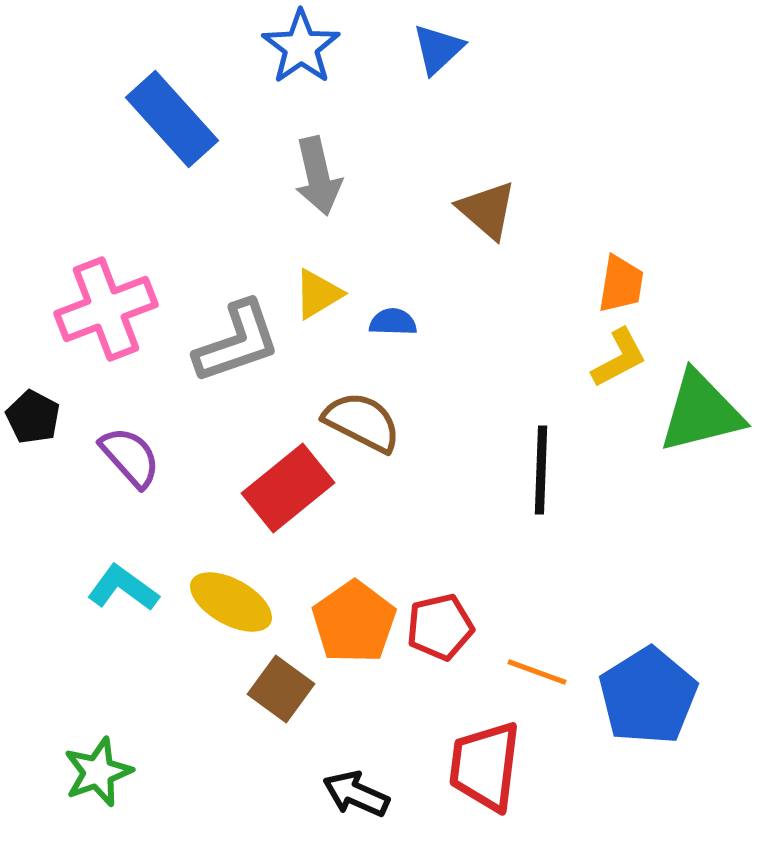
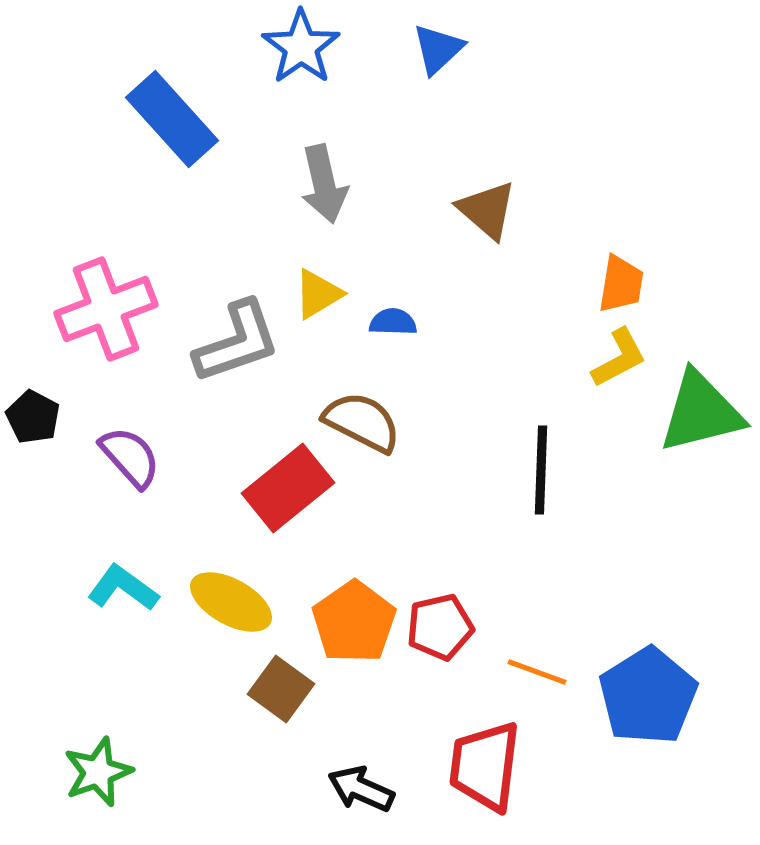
gray arrow: moved 6 px right, 8 px down
black arrow: moved 5 px right, 5 px up
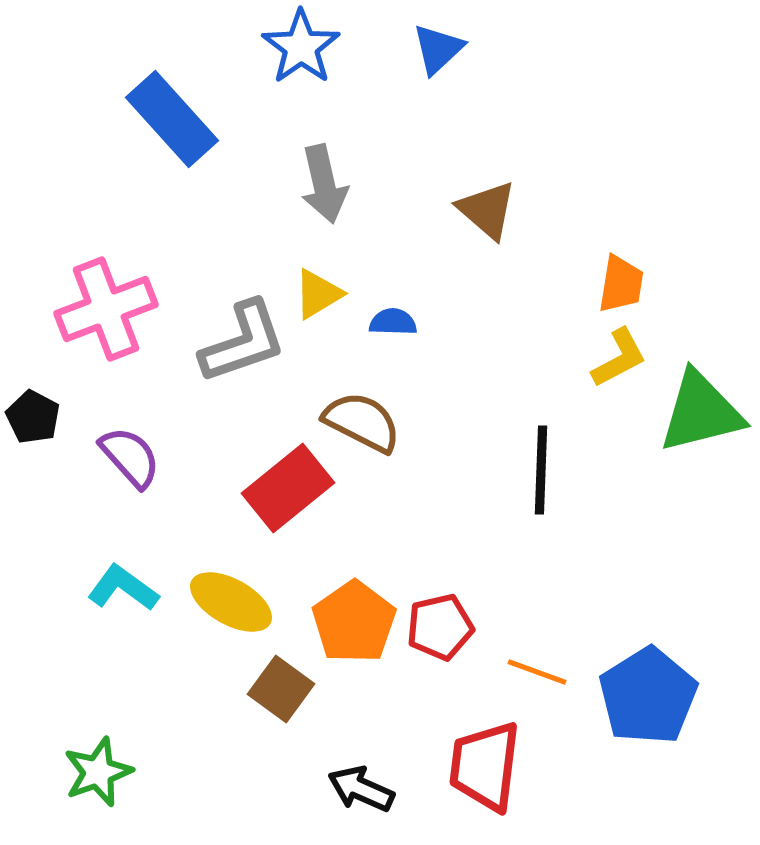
gray L-shape: moved 6 px right
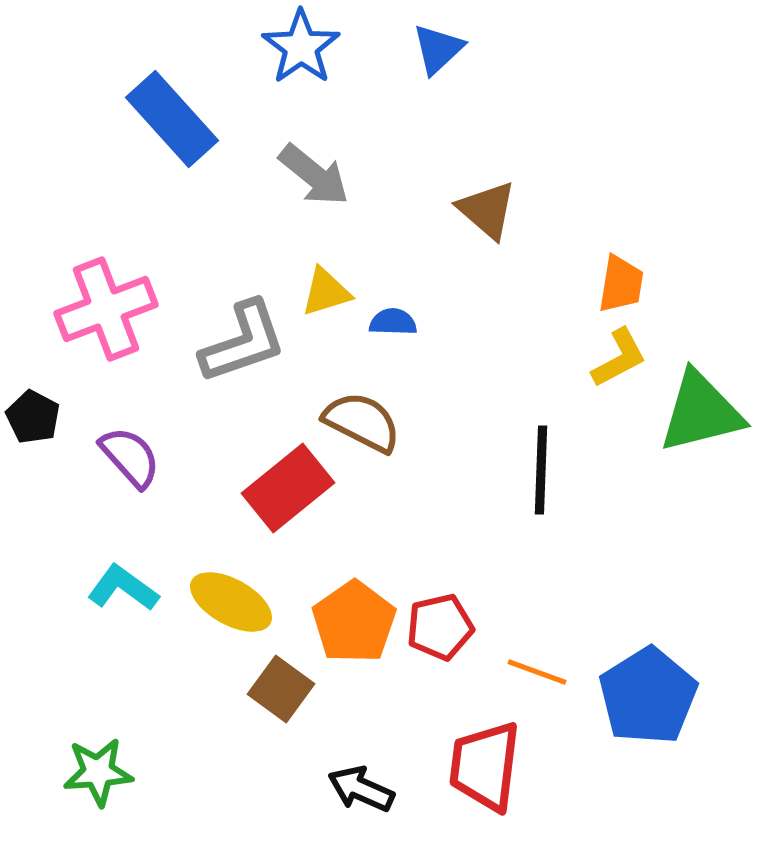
gray arrow: moved 10 px left, 9 px up; rotated 38 degrees counterclockwise
yellow triangle: moved 8 px right, 2 px up; rotated 14 degrees clockwise
green star: rotated 16 degrees clockwise
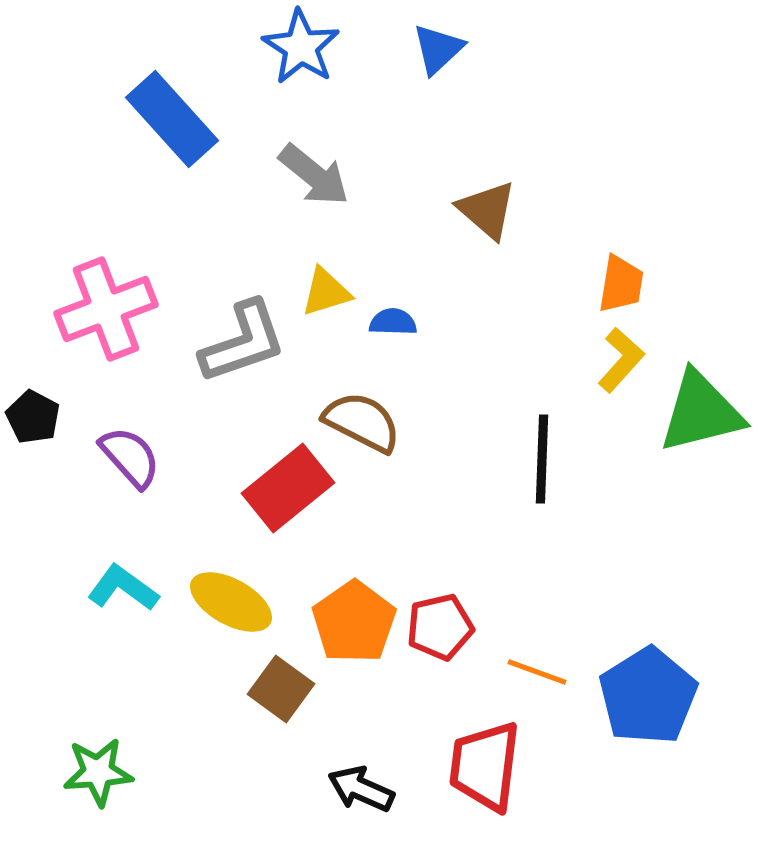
blue star: rotated 4 degrees counterclockwise
yellow L-shape: moved 2 px right, 2 px down; rotated 20 degrees counterclockwise
black line: moved 1 px right, 11 px up
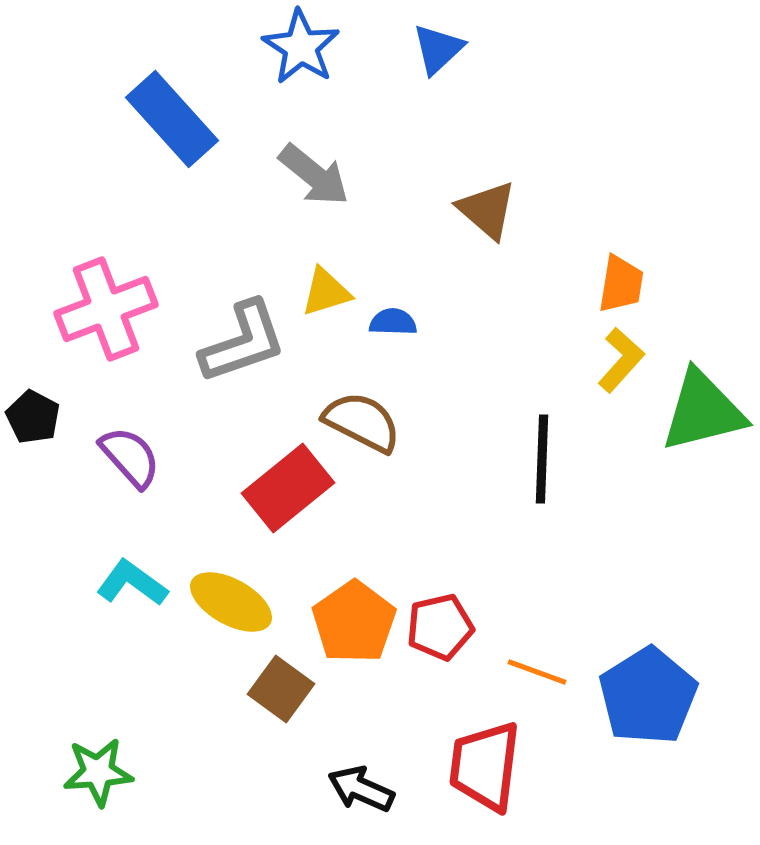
green triangle: moved 2 px right, 1 px up
cyan L-shape: moved 9 px right, 5 px up
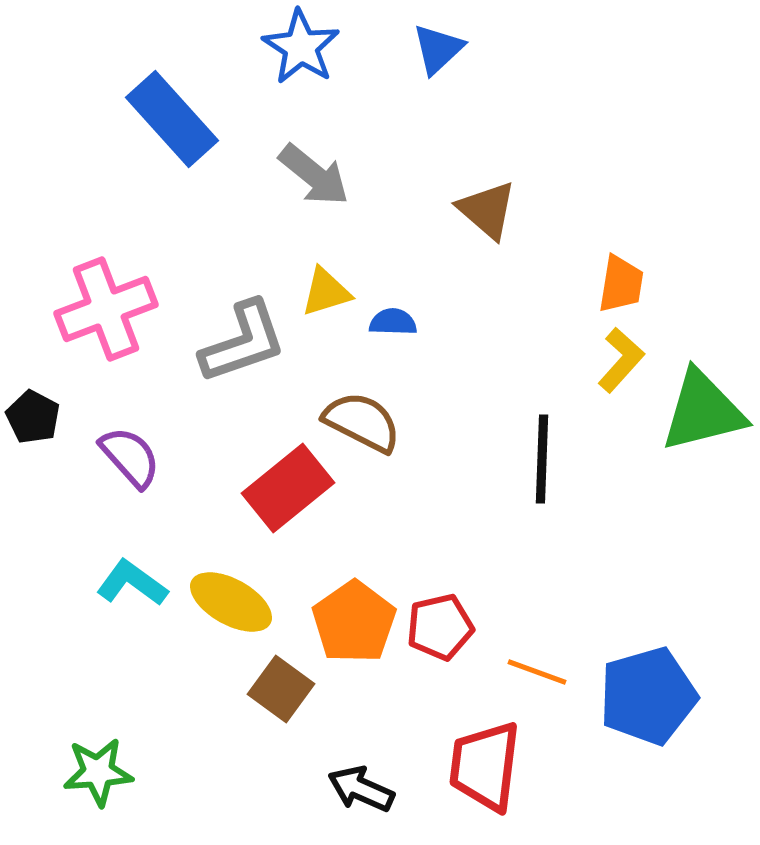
blue pentagon: rotated 16 degrees clockwise
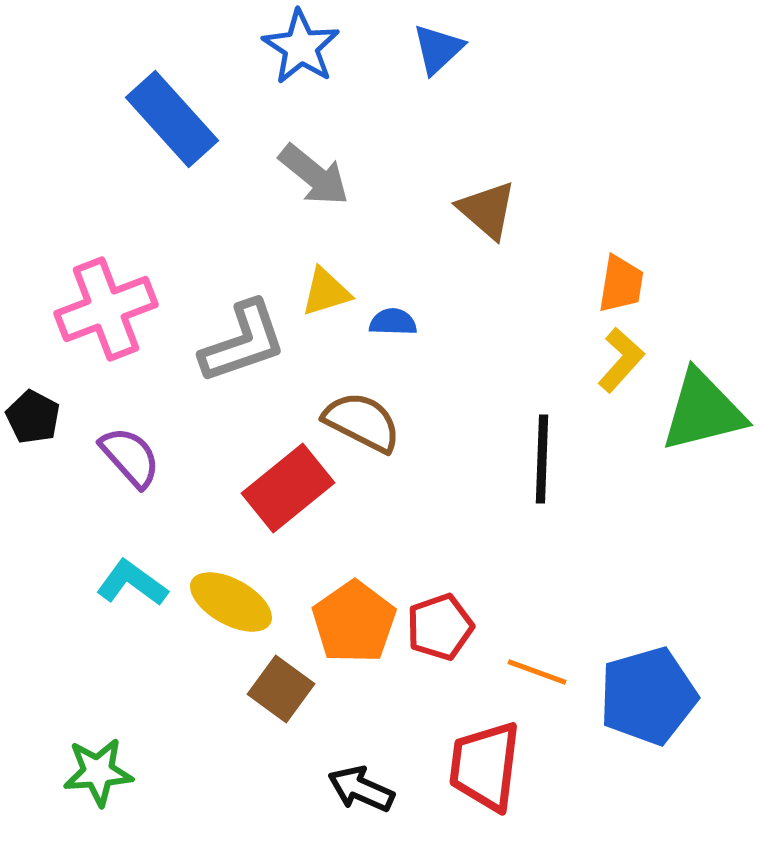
red pentagon: rotated 6 degrees counterclockwise
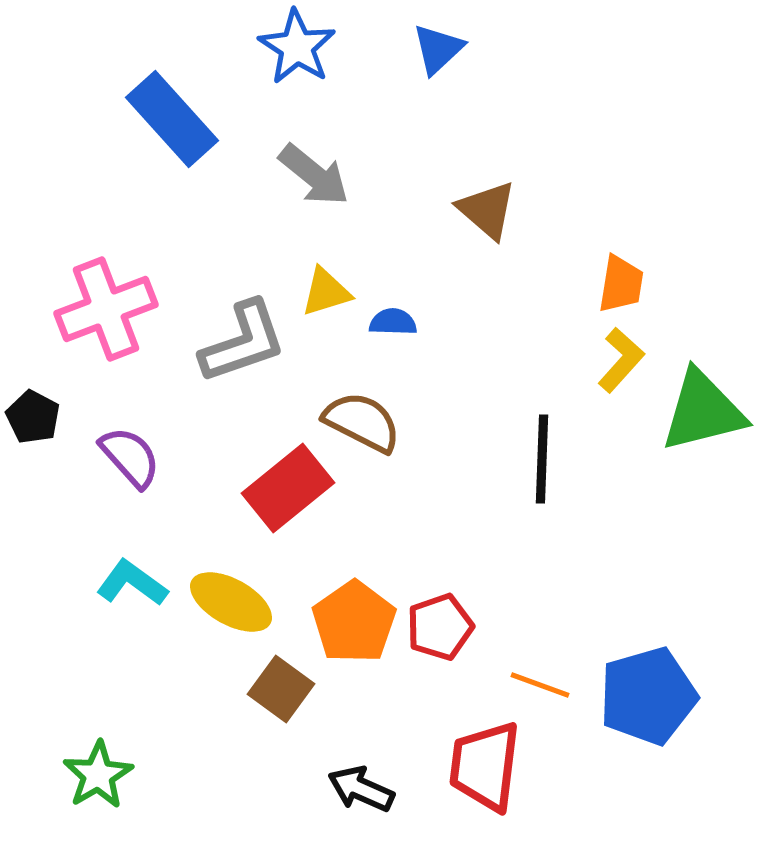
blue star: moved 4 px left
orange line: moved 3 px right, 13 px down
green star: moved 3 px down; rotated 26 degrees counterclockwise
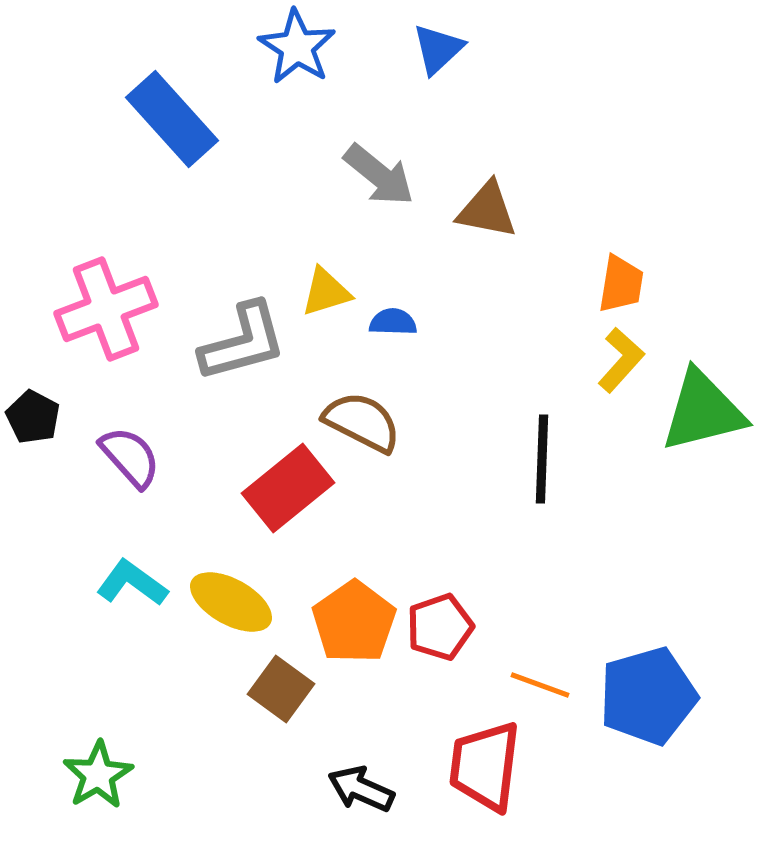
gray arrow: moved 65 px right
brown triangle: rotated 30 degrees counterclockwise
gray L-shape: rotated 4 degrees clockwise
